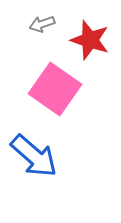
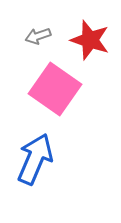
gray arrow: moved 4 px left, 12 px down
blue arrow: moved 1 px right, 3 px down; rotated 108 degrees counterclockwise
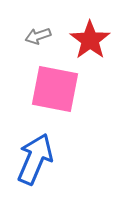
red star: rotated 18 degrees clockwise
pink square: rotated 24 degrees counterclockwise
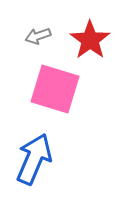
pink square: rotated 6 degrees clockwise
blue arrow: moved 1 px left
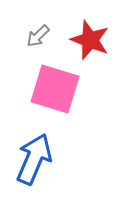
gray arrow: rotated 25 degrees counterclockwise
red star: rotated 15 degrees counterclockwise
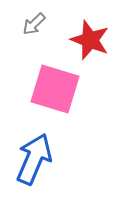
gray arrow: moved 4 px left, 12 px up
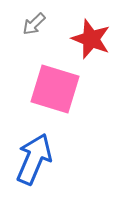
red star: moved 1 px right, 1 px up
